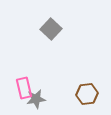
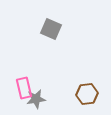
gray square: rotated 20 degrees counterclockwise
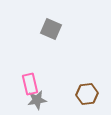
pink rectangle: moved 6 px right, 4 px up
gray star: moved 1 px right, 1 px down
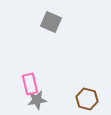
gray square: moved 7 px up
brown hexagon: moved 5 px down; rotated 20 degrees clockwise
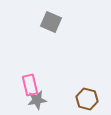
pink rectangle: moved 1 px down
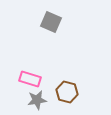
pink rectangle: moved 6 px up; rotated 60 degrees counterclockwise
brown hexagon: moved 20 px left, 7 px up
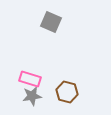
gray star: moved 5 px left, 4 px up
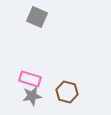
gray square: moved 14 px left, 5 px up
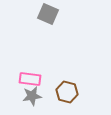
gray square: moved 11 px right, 3 px up
pink rectangle: rotated 10 degrees counterclockwise
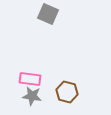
gray star: rotated 18 degrees clockwise
